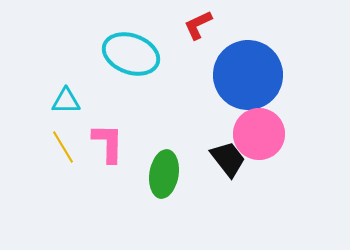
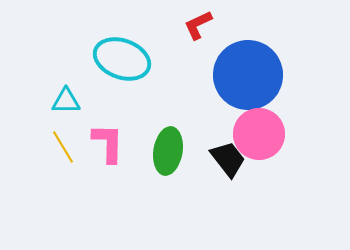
cyan ellipse: moved 9 px left, 5 px down
green ellipse: moved 4 px right, 23 px up
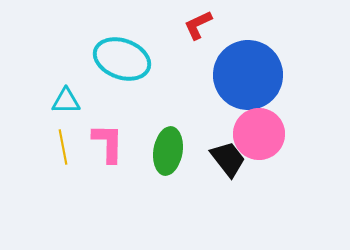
yellow line: rotated 20 degrees clockwise
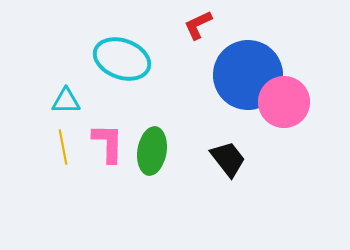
pink circle: moved 25 px right, 32 px up
green ellipse: moved 16 px left
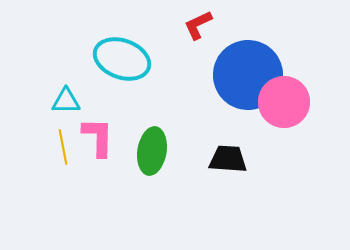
pink L-shape: moved 10 px left, 6 px up
black trapezoid: rotated 48 degrees counterclockwise
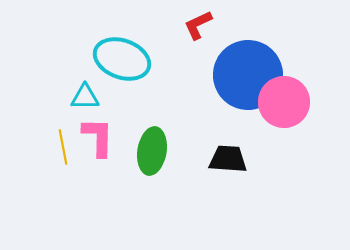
cyan triangle: moved 19 px right, 4 px up
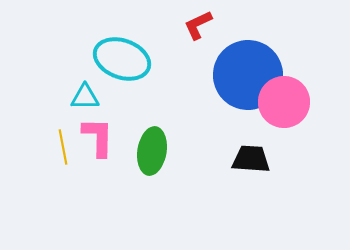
black trapezoid: moved 23 px right
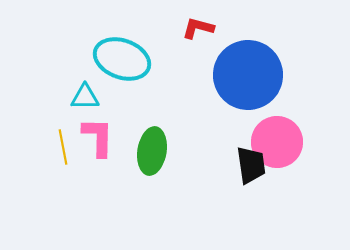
red L-shape: moved 3 px down; rotated 40 degrees clockwise
pink circle: moved 7 px left, 40 px down
black trapezoid: moved 6 px down; rotated 78 degrees clockwise
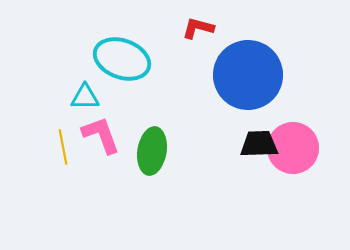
pink L-shape: moved 3 px right, 2 px up; rotated 21 degrees counterclockwise
pink circle: moved 16 px right, 6 px down
black trapezoid: moved 8 px right, 21 px up; rotated 84 degrees counterclockwise
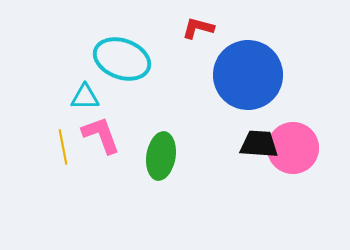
black trapezoid: rotated 6 degrees clockwise
green ellipse: moved 9 px right, 5 px down
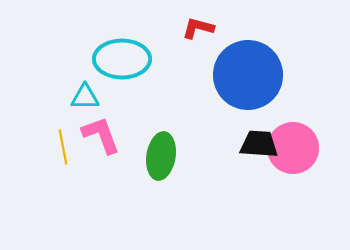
cyan ellipse: rotated 20 degrees counterclockwise
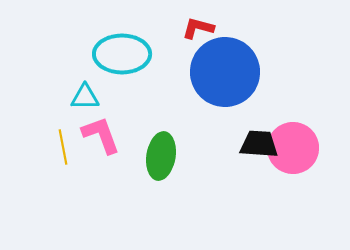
cyan ellipse: moved 5 px up
blue circle: moved 23 px left, 3 px up
